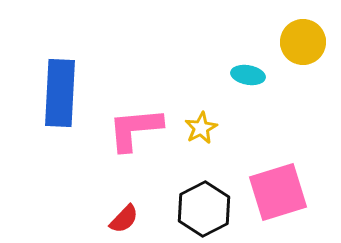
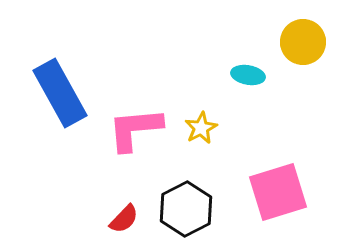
blue rectangle: rotated 32 degrees counterclockwise
black hexagon: moved 18 px left
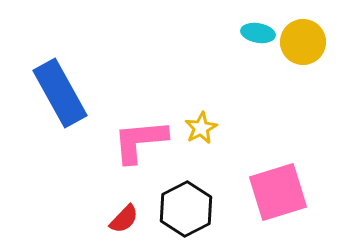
cyan ellipse: moved 10 px right, 42 px up
pink L-shape: moved 5 px right, 12 px down
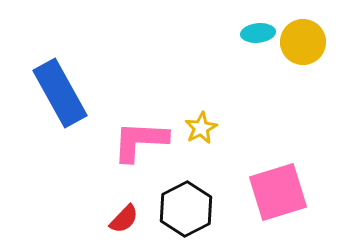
cyan ellipse: rotated 16 degrees counterclockwise
pink L-shape: rotated 8 degrees clockwise
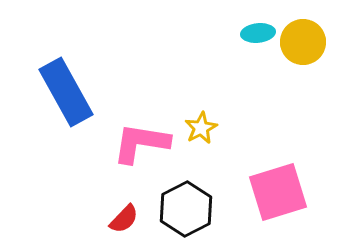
blue rectangle: moved 6 px right, 1 px up
pink L-shape: moved 1 px right, 2 px down; rotated 6 degrees clockwise
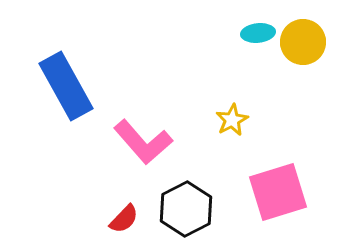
blue rectangle: moved 6 px up
yellow star: moved 31 px right, 8 px up
pink L-shape: moved 2 px right, 1 px up; rotated 140 degrees counterclockwise
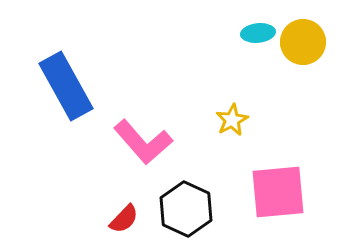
pink square: rotated 12 degrees clockwise
black hexagon: rotated 8 degrees counterclockwise
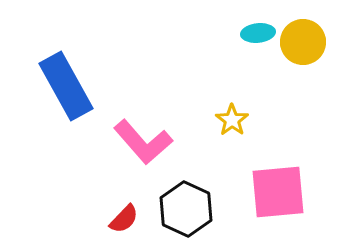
yellow star: rotated 8 degrees counterclockwise
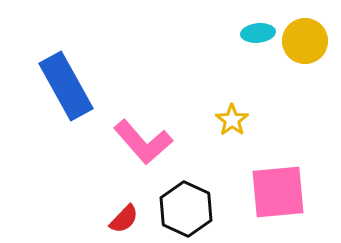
yellow circle: moved 2 px right, 1 px up
